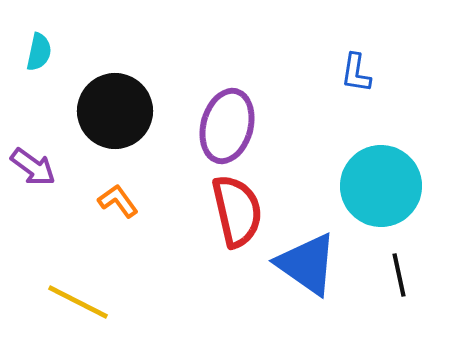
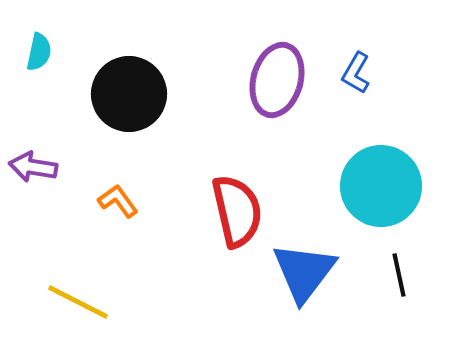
blue L-shape: rotated 21 degrees clockwise
black circle: moved 14 px right, 17 px up
purple ellipse: moved 50 px right, 46 px up
purple arrow: rotated 153 degrees clockwise
blue triangle: moved 3 px left, 8 px down; rotated 32 degrees clockwise
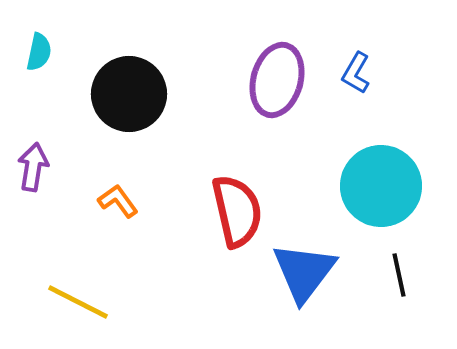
purple arrow: rotated 90 degrees clockwise
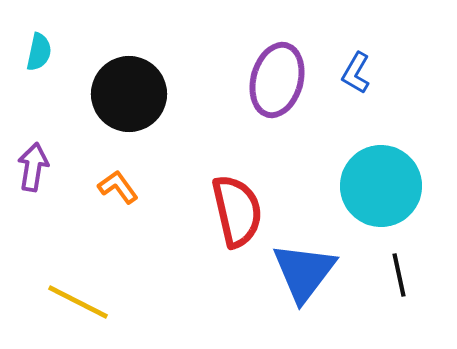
orange L-shape: moved 14 px up
